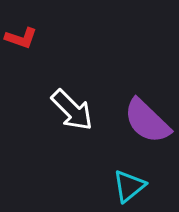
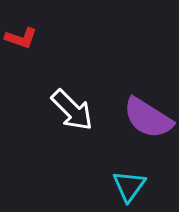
purple semicircle: moved 1 px right, 3 px up; rotated 12 degrees counterclockwise
cyan triangle: rotated 15 degrees counterclockwise
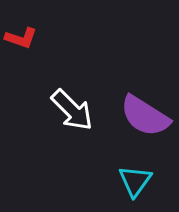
purple semicircle: moved 3 px left, 2 px up
cyan triangle: moved 6 px right, 5 px up
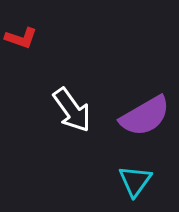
white arrow: rotated 9 degrees clockwise
purple semicircle: rotated 62 degrees counterclockwise
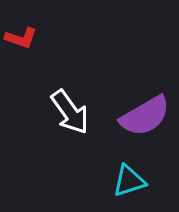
white arrow: moved 2 px left, 2 px down
cyan triangle: moved 6 px left; rotated 36 degrees clockwise
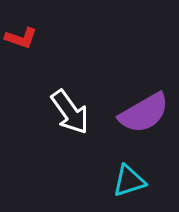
purple semicircle: moved 1 px left, 3 px up
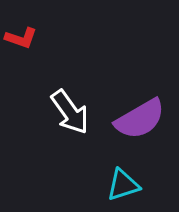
purple semicircle: moved 4 px left, 6 px down
cyan triangle: moved 6 px left, 4 px down
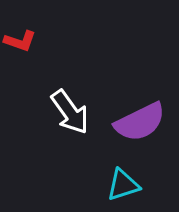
red L-shape: moved 1 px left, 3 px down
purple semicircle: moved 3 px down; rotated 4 degrees clockwise
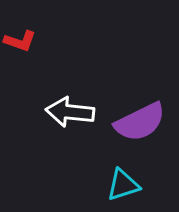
white arrow: rotated 132 degrees clockwise
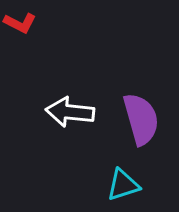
red L-shape: moved 18 px up; rotated 8 degrees clockwise
purple semicircle: moved 1 px right, 3 px up; rotated 80 degrees counterclockwise
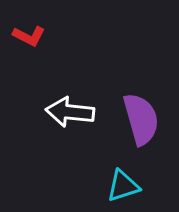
red L-shape: moved 9 px right, 13 px down
cyan triangle: moved 1 px down
